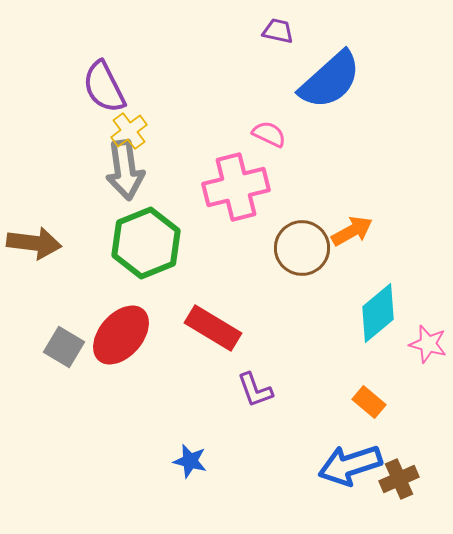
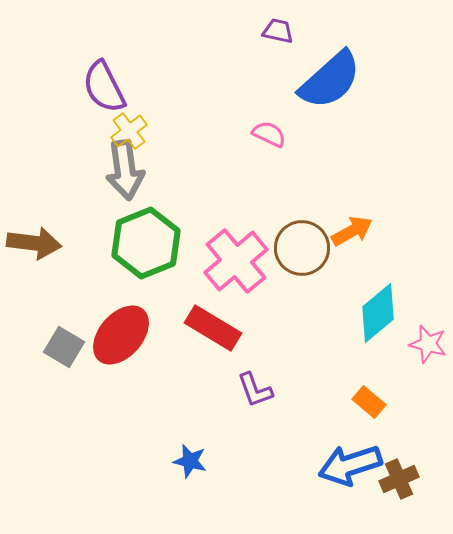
pink cross: moved 74 px down; rotated 26 degrees counterclockwise
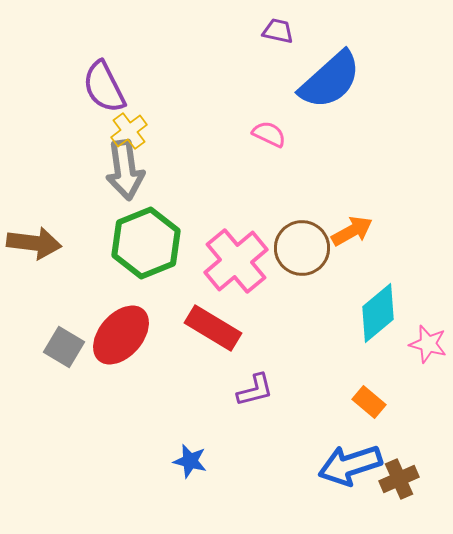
purple L-shape: rotated 84 degrees counterclockwise
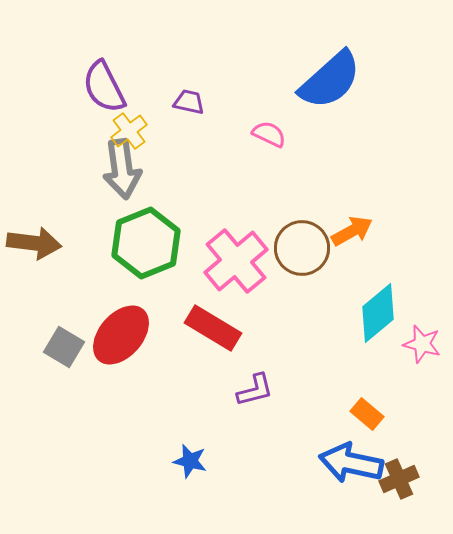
purple trapezoid: moved 89 px left, 71 px down
gray arrow: moved 3 px left, 1 px up
pink star: moved 6 px left
orange rectangle: moved 2 px left, 12 px down
blue arrow: moved 1 px right, 2 px up; rotated 30 degrees clockwise
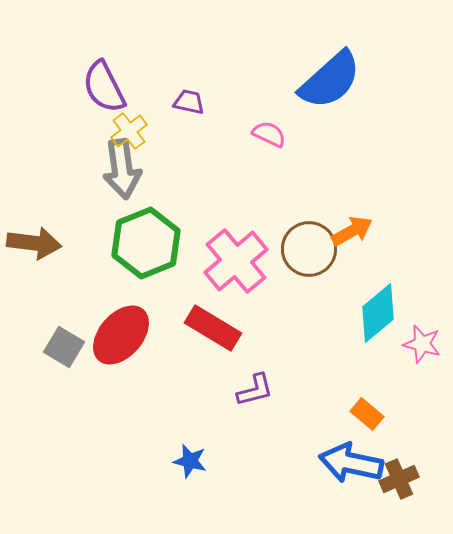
brown circle: moved 7 px right, 1 px down
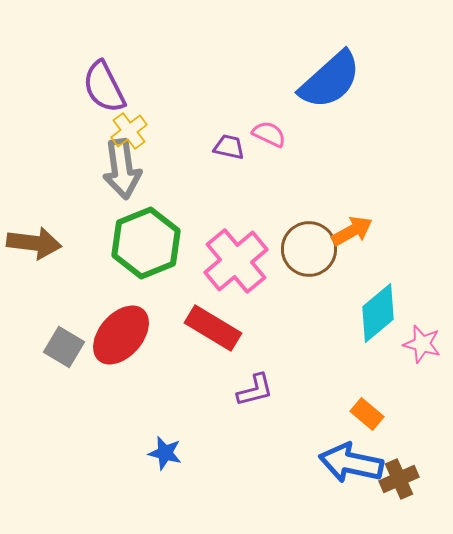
purple trapezoid: moved 40 px right, 45 px down
blue star: moved 25 px left, 8 px up
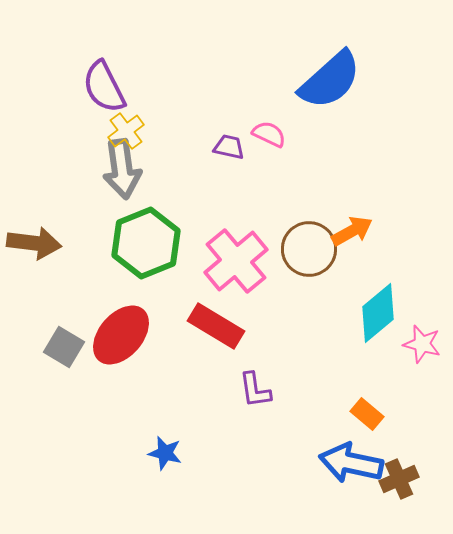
yellow cross: moved 3 px left
red rectangle: moved 3 px right, 2 px up
purple L-shape: rotated 96 degrees clockwise
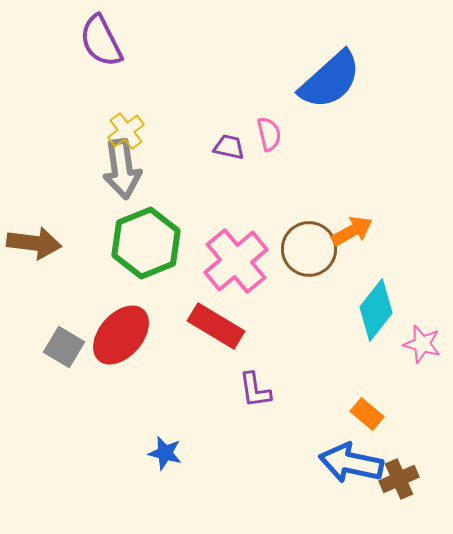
purple semicircle: moved 3 px left, 46 px up
pink semicircle: rotated 52 degrees clockwise
cyan diamond: moved 2 px left, 3 px up; rotated 12 degrees counterclockwise
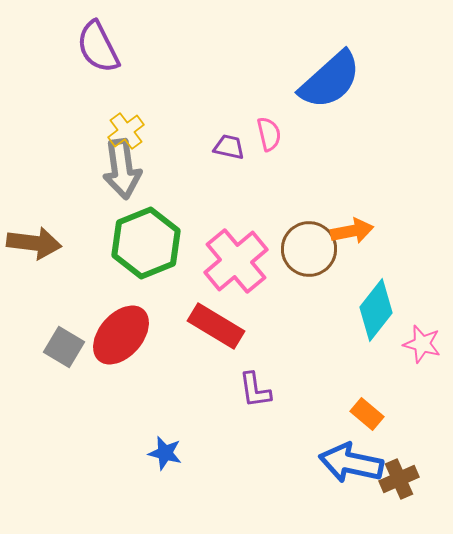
purple semicircle: moved 3 px left, 6 px down
orange arrow: rotated 18 degrees clockwise
